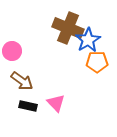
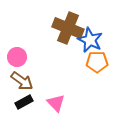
blue star: moved 2 px right; rotated 15 degrees counterclockwise
pink circle: moved 5 px right, 6 px down
black rectangle: moved 4 px left, 4 px up; rotated 42 degrees counterclockwise
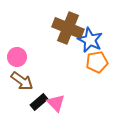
orange pentagon: rotated 10 degrees counterclockwise
black rectangle: moved 15 px right; rotated 12 degrees counterclockwise
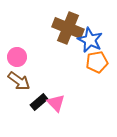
brown arrow: moved 3 px left
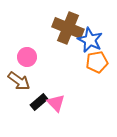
pink circle: moved 10 px right
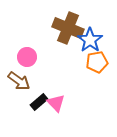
blue star: rotated 10 degrees clockwise
